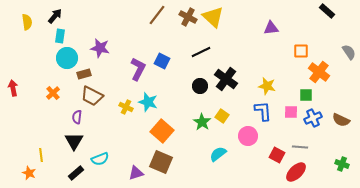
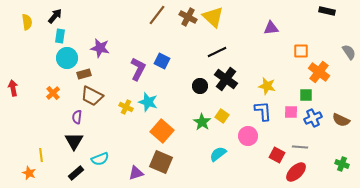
black rectangle at (327, 11): rotated 28 degrees counterclockwise
black line at (201, 52): moved 16 px right
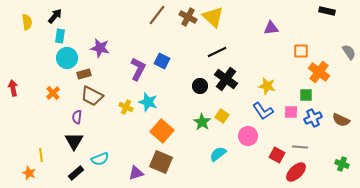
blue L-shape at (263, 111): rotated 150 degrees clockwise
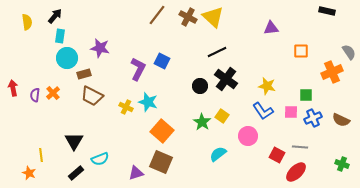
orange cross at (319, 72): moved 13 px right; rotated 30 degrees clockwise
purple semicircle at (77, 117): moved 42 px left, 22 px up
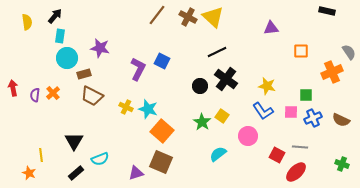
cyan star at (148, 102): moved 7 px down
